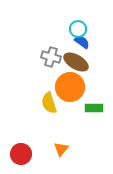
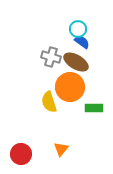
yellow semicircle: moved 1 px up
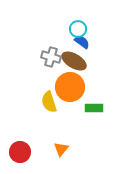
brown ellipse: moved 2 px left, 1 px up
red circle: moved 1 px left, 2 px up
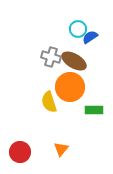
blue semicircle: moved 8 px right, 5 px up; rotated 70 degrees counterclockwise
green rectangle: moved 2 px down
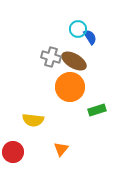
blue semicircle: rotated 91 degrees clockwise
yellow semicircle: moved 16 px left, 18 px down; rotated 65 degrees counterclockwise
green rectangle: moved 3 px right; rotated 18 degrees counterclockwise
red circle: moved 7 px left
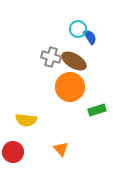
yellow semicircle: moved 7 px left
orange triangle: rotated 21 degrees counterclockwise
